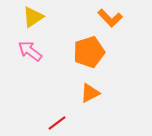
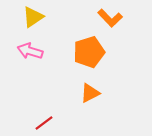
pink arrow: rotated 20 degrees counterclockwise
red line: moved 13 px left
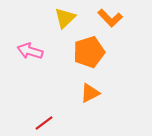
yellow triangle: moved 32 px right, 1 px down; rotated 10 degrees counterclockwise
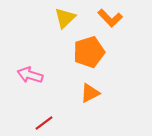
pink arrow: moved 24 px down
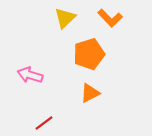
orange pentagon: moved 2 px down
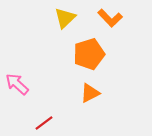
pink arrow: moved 13 px left, 9 px down; rotated 25 degrees clockwise
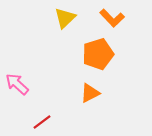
orange L-shape: moved 2 px right
orange pentagon: moved 9 px right
red line: moved 2 px left, 1 px up
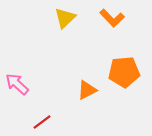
orange pentagon: moved 26 px right, 18 px down; rotated 12 degrees clockwise
orange triangle: moved 3 px left, 3 px up
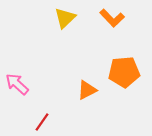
red line: rotated 18 degrees counterclockwise
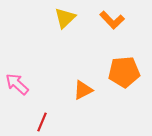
orange L-shape: moved 2 px down
orange triangle: moved 4 px left
red line: rotated 12 degrees counterclockwise
